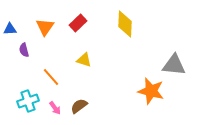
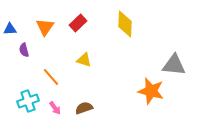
brown semicircle: moved 5 px right, 2 px down; rotated 18 degrees clockwise
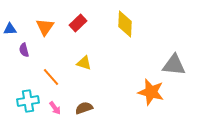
yellow triangle: moved 3 px down
orange star: moved 1 px down
cyan cross: rotated 10 degrees clockwise
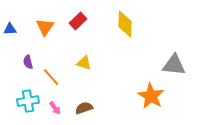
red rectangle: moved 2 px up
purple semicircle: moved 4 px right, 12 px down
orange star: moved 4 px down; rotated 16 degrees clockwise
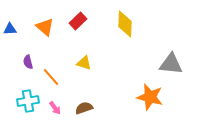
orange triangle: rotated 24 degrees counterclockwise
gray triangle: moved 3 px left, 1 px up
orange star: moved 1 px left, 1 px down; rotated 16 degrees counterclockwise
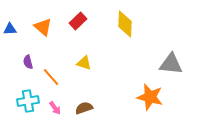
orange triangle: moved 2 px left
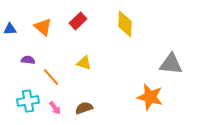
purple semicircle: moved 2 px up; rotated 112 degrees clockwise
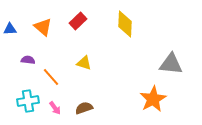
orange star: moved 3 px right, 2 px down; rotated 28 degrees clockwise
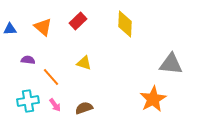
pink arrow: moved 3 px up
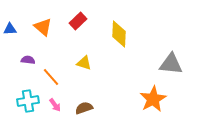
yellow diamond: moved 6 px left, 10 px down
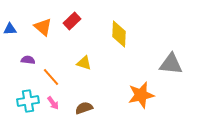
red rectangle: moved 6 px left
orange star: moved 12 px left, 4 px up; rotated 16 degrees clockwise
pink arrow: moved 2 px left, 2 px up
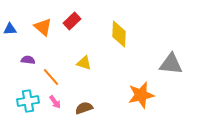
pink arrow: moved 2 px right, 1 px up
